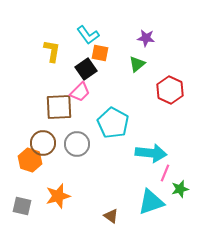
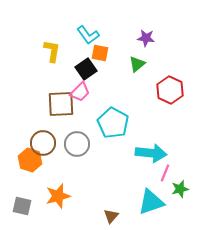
brown square: moved 2 px right, 3 px up
brown triangle: rotated 35 degrees clockwise
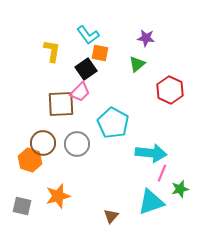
pink line: moved 3 px left
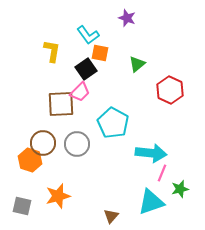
purple star: moved 19 px left, 20 px up; rotated 12 degrees clockwise
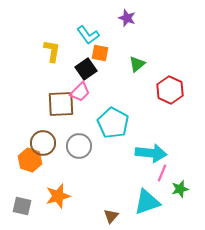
gray circle: moved 2 px right, 2 px down
cyan triangle: moved 4 px left
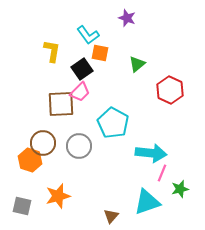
black square: moved 4 px left
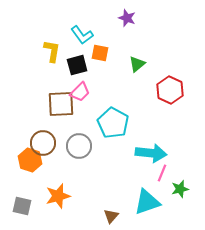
cyan L-shape: moved 6 px left
black square: moved 5 px left, 4 px up; rotated 20 degrees clockwise
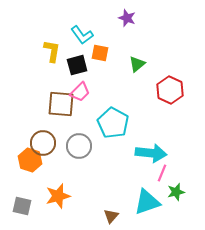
brown square: rotated 8 degrees clockwise
green star: moved 4 px left, 3 px down
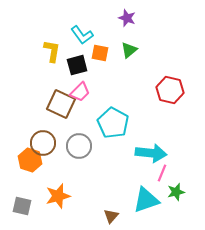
green triangle: moved 8 px left, 14 px up
red hexagon: rotated 12 degrees counterclockwise
brown square: rotated 20 degrees clockwise
cyan triangle: moved 1 px left, 2 px up
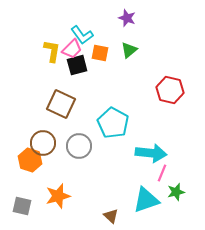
pink trapezoid: moved 8 px left, 43 px up
brown triangle: rotated 28 degrees counterclockwise
